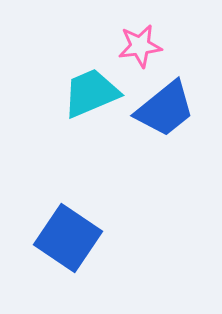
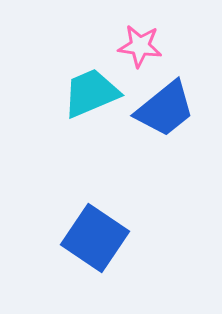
pink star: rotated 15 degrees clockwise
blue square: moved 27 px right
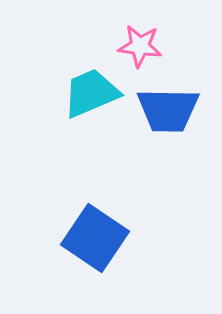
blue trapezoid: moved 3 px right, 1 px down; rotated 40 degrees clockwise
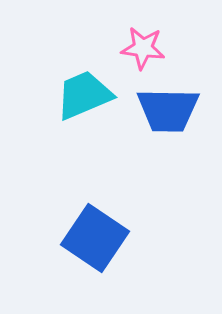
pink star: moved 3 px right, 2 px down
cyan trapezoid: moved 7 px left, 2 px down
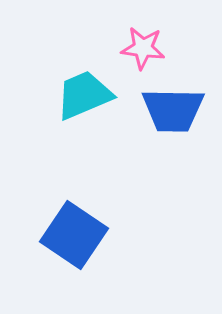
blue trapezoid: moved 5 px right
blue square: moved 21 px left, 3 px up
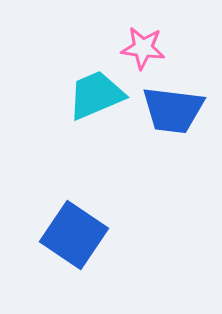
cyan trapezoid: moved 12 px right
blue trapezoid: rotated 6 degrees clockwise
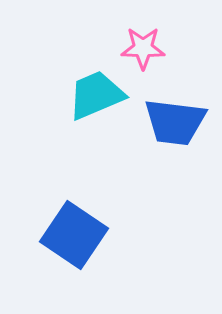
pink star: rotated 6 degrees counterclockwise
blue trapezoid: moved 2 px right, 12 px down
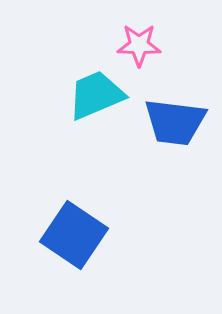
pink star: moved 4 px left, 3 px up
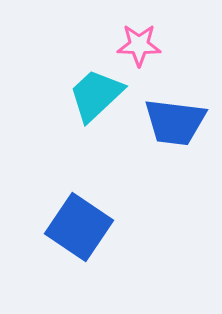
cyan trapezoid: rotated 20 degrees counterclockwise
blue square: moved 5 px right, 8 px up
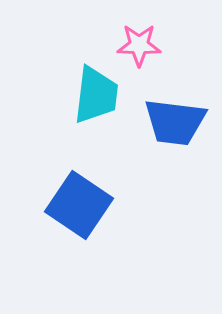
cyan trapezoid: rotated 140 degrees clockwise
blue square: moved 22 px up
